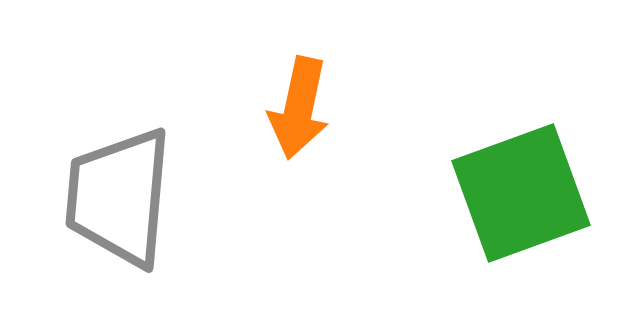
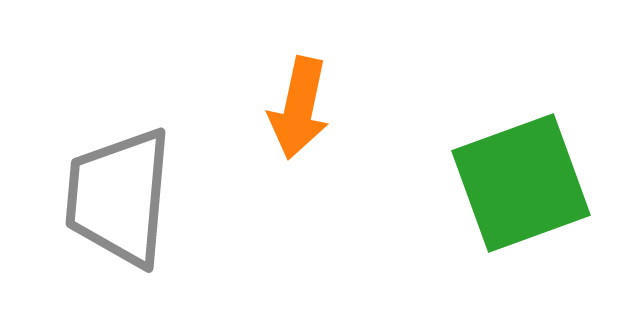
green square: moved 10 px up
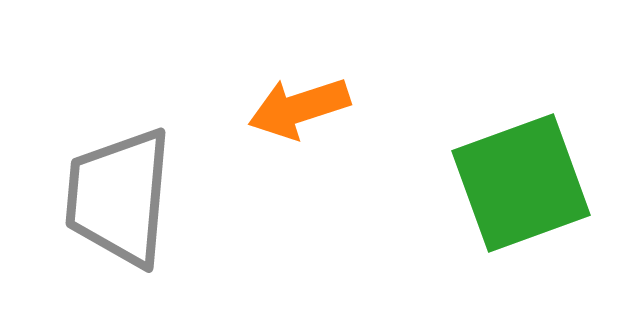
orange arrow: rotated 60 degrees clockwise
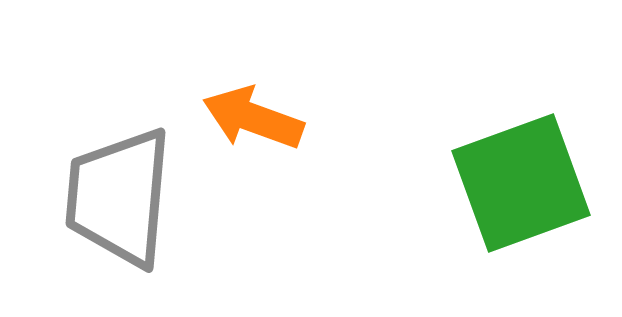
orange arrow: moved 46 px left, 10 px down; rotated 38 degrees clockwise
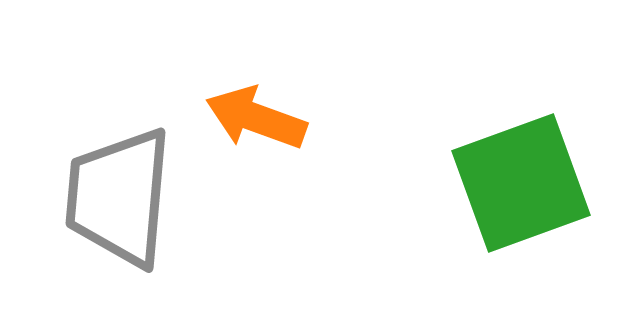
orange arrow: moved 3 px right
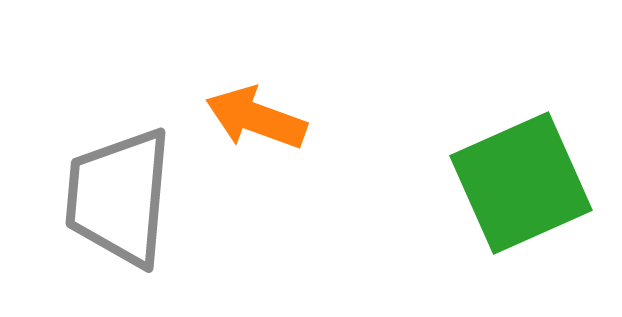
green square: rotated 4 degrees counterclockwise
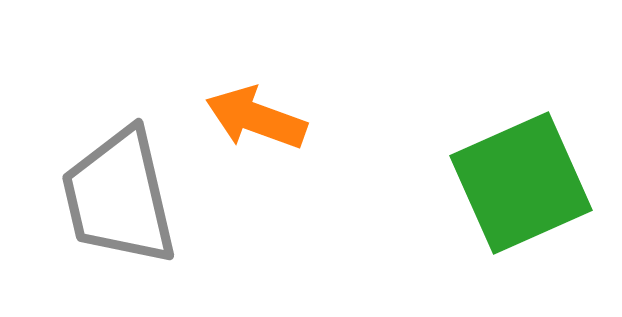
gray trapezoid: rotated 18 degrees counterclockwise
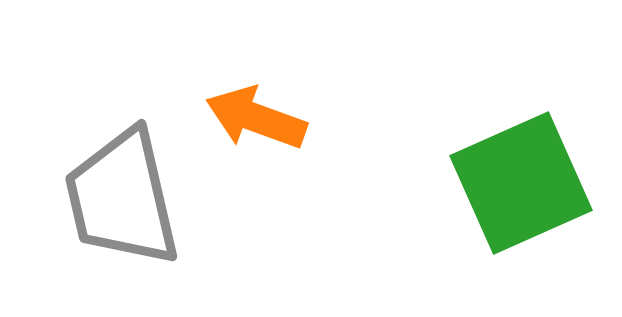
gray trapezoid: moved 3 px right, 1 px down
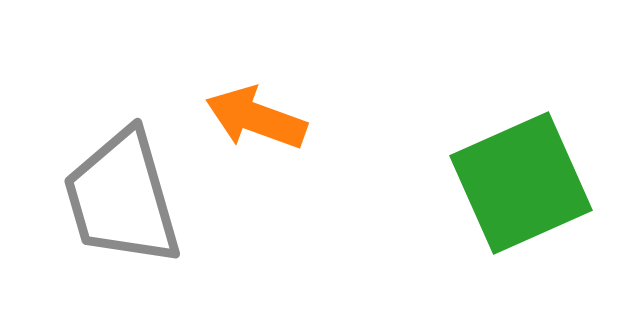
gray trapezoid: rotated 3 degrees counterclockwise
